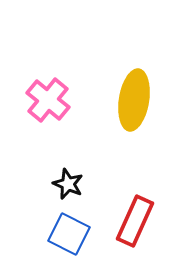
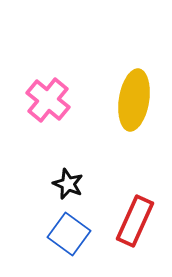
blue square: rotated 9 degrees clockwise
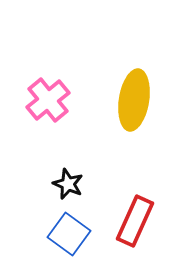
pink cross: rotated 12 degrees clockwise
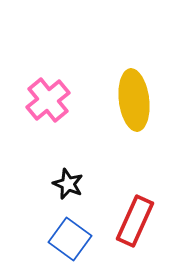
yellow ellipse: rotated 16 degrees counterclockwise
blue square: moved 1 px right, 5 px down
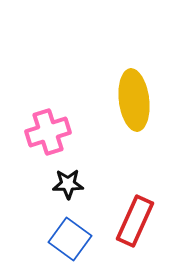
pink cross: moved 32 px down; rotated 21 degrees clockwise
black star: rotated 24 degrees counterclockwise
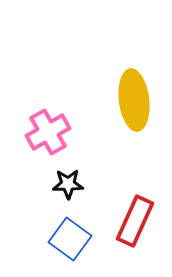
pink cross: rotated 12 degrees counterclockwise
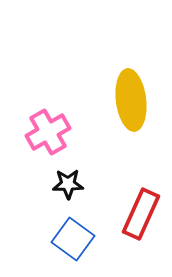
yellow ellipse: moved 3 px left
red rectangle: moved 6 px right, 7 px up
blue square: moved 3 px right
